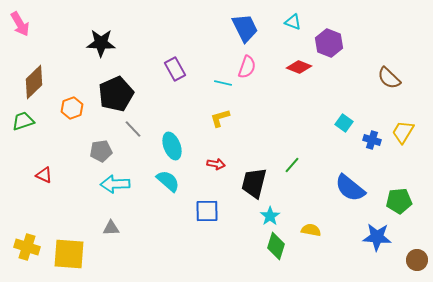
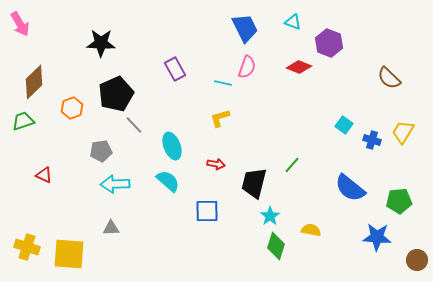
cyan square: moved 2 px down
gray line: moved 1 px right, 4 px up
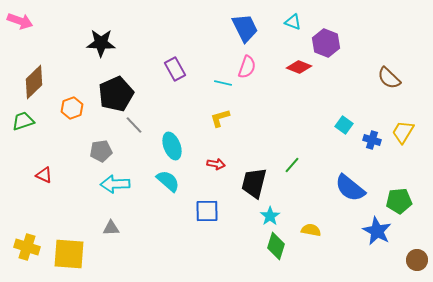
pink arrow: moved 3 px up; rotated 40 degrees counterclockwise
purple hexagon: moved 3 px left
blue star: moved 6 px up; rotated 24 degrees clockwise
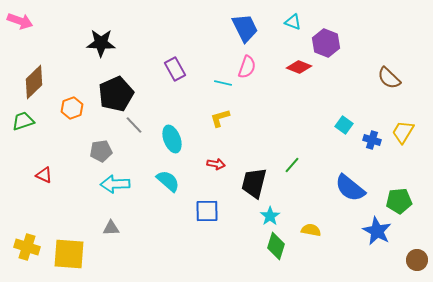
cyan ellipse: moved 7 px up
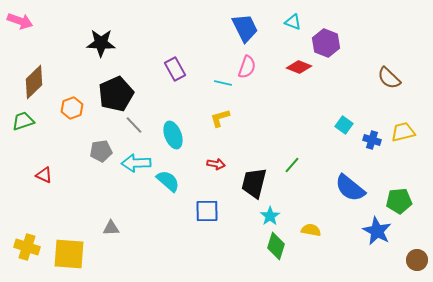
yellow trapezoid: rotated 45 degrees clockwise
cyan ellipse: moved 1 px right, 4 px up
cyan arrow: moved 21 px right, 21 px up
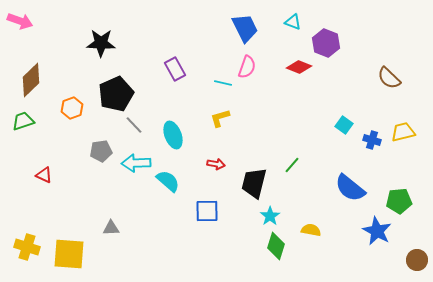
brown diamond: moved 3 px left, 2 px up
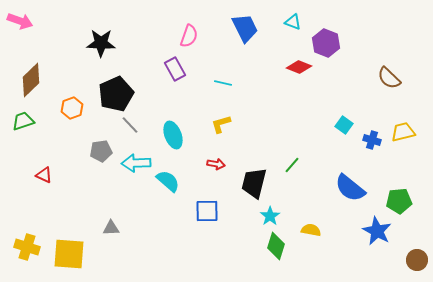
pink semicircle: moved 58 px left, 31 px up
yellow L-shape: moved 1 px right, 6 px down
gray line: moved 4 px left
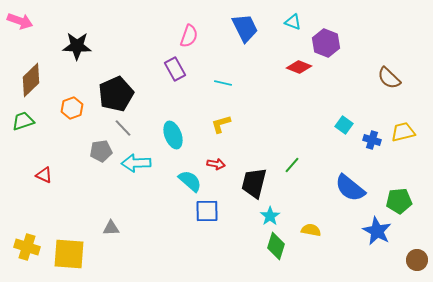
black star: moved 24 px left, 3 px down
gray line: moved 7 px left, 3 px down
cyan semicircle: moved 22 px right
